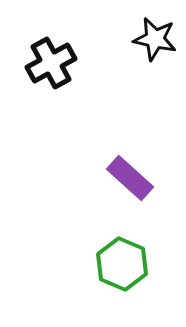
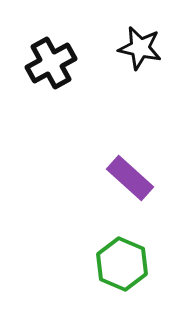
black star: moved 15 px left, 9 px down
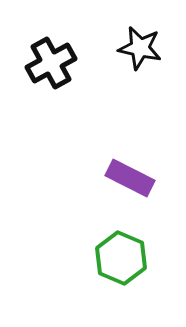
purple rectangle: rotated 15 degrees counterclockwise
green hexagon: moved 1 px left, 6 px up
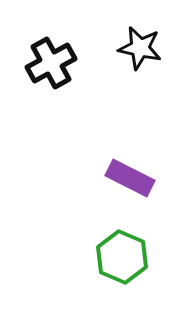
green hexagon: moved 1 px right, 1 px up
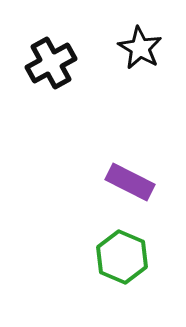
black star: rotated 18 degrees clockwise
purple rectangle: moved 4 px down
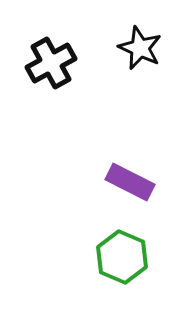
black star: rotated 6 degrees counterclockwise
